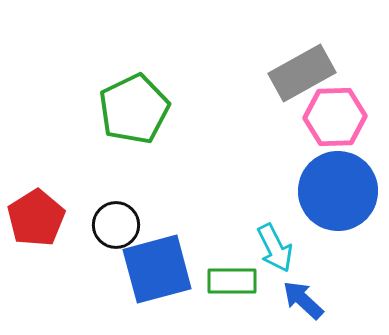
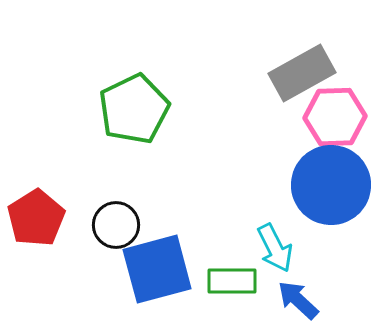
blue circle: moved 7 px left, 6 px up
blue arrow: moved 5 px left
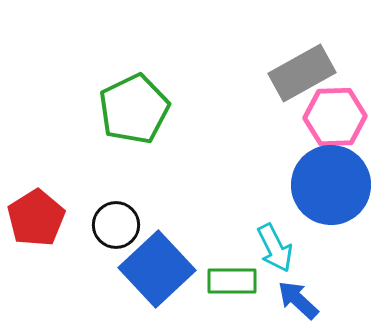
blue square: rotated 28 degrees counterclockwise
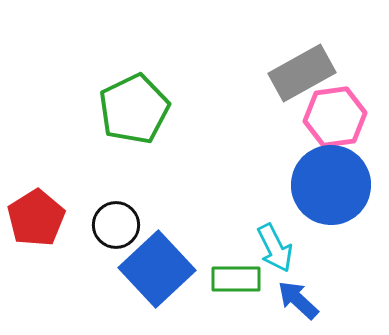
pink hexagon: rotated 6 degrees counterclockwise
green rectangle: moved 4 px right, 2 px up
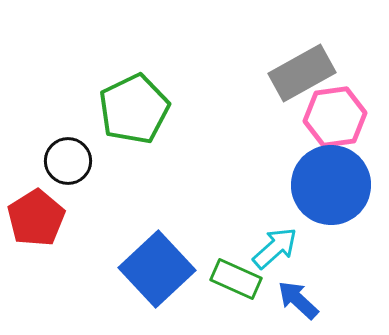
black circle: moved 48 px left, 64 px up
cyan arrow: rotated 105 degrees counterclockwise
green rectangle: rotated 24 degrees clockwise
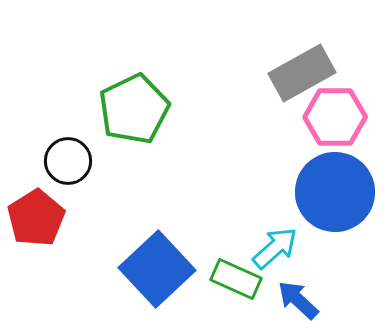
pink hexagon: rotated 8 degrees clockwise
blue circle: moved 4 px right, 7 px down
